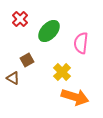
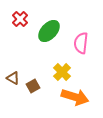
brown square: moved 6 px right, 26 px down
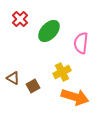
yellow cross: rotated 18 degrees clockwise
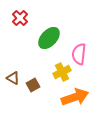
red cross: moved 1 px up
green ellipse: moved 7 px down
pink semicircle: moved 2 px left, 11 px down
brown square: moved 1 px up
orange arrow: rotated 36 degrees counterclockwise
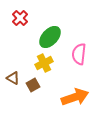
green ellipse: moved 1 px right, 1 px up
yellow cross: moved 18 px left, 9 px up
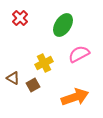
green ellipse: moved 13 px right, 12 px up; rotated 10 degrees counterclockwise
pink semicircle: rotated 55 degrees clockwise
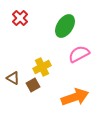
green ellipse: moved 2 px right, 1 px down
yellow cross: moved 2 px left, 4 px down
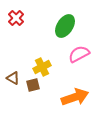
red cross: moved 4 px left
brown square: rotated 16 degrees clockwise
